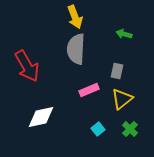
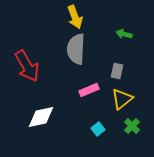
green cross: moved 2 px right, 3 px up
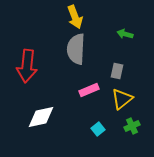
green arrow: moved 1 px right
red arrow: rotated 36 degrees clockwise
green cross: rotated 21 degrees clockwise
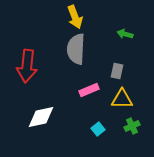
yellow triangle: rotated 40 degrees clockwise
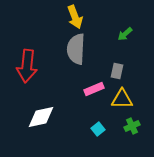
green arrow: rotated 56 degrees counterclockwise
pink rectangle: moved 5 px right, 1 px up
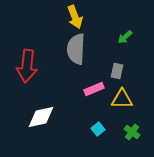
green arrow: moved 3 px down
green cross: moved 6 px down; rotated 28 degrees counterclockwise
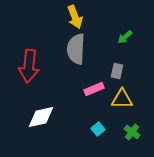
red arrow: moved 2 px right
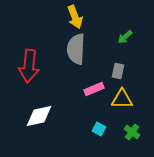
gray rectangle: moved 1 px right
white diamond: moved 2 px left, 1 px up
cyan square: moved 1 px right; rotated 24 degrees counterclockwise
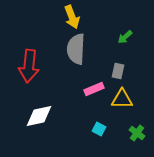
yellow arrow: moved 3 px left
green cross: moved 5 px right, 1 px down
